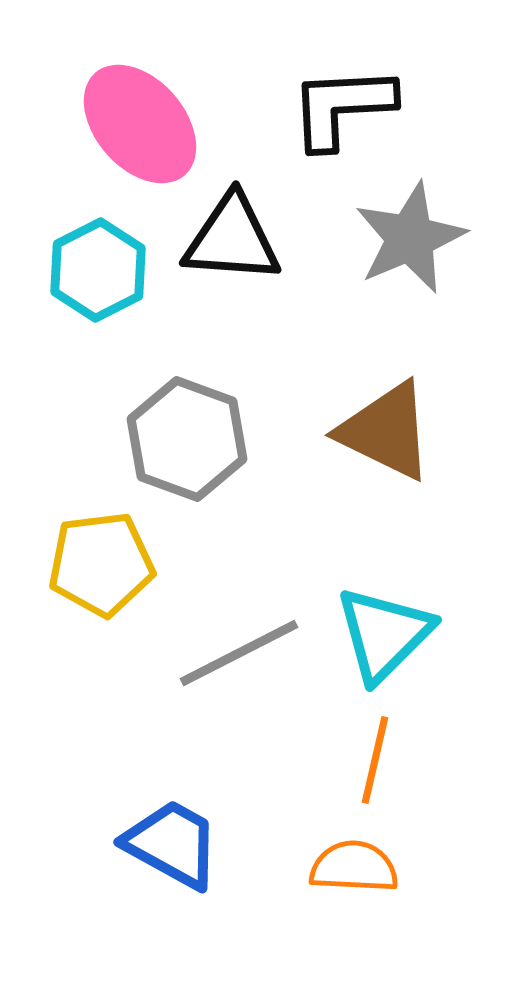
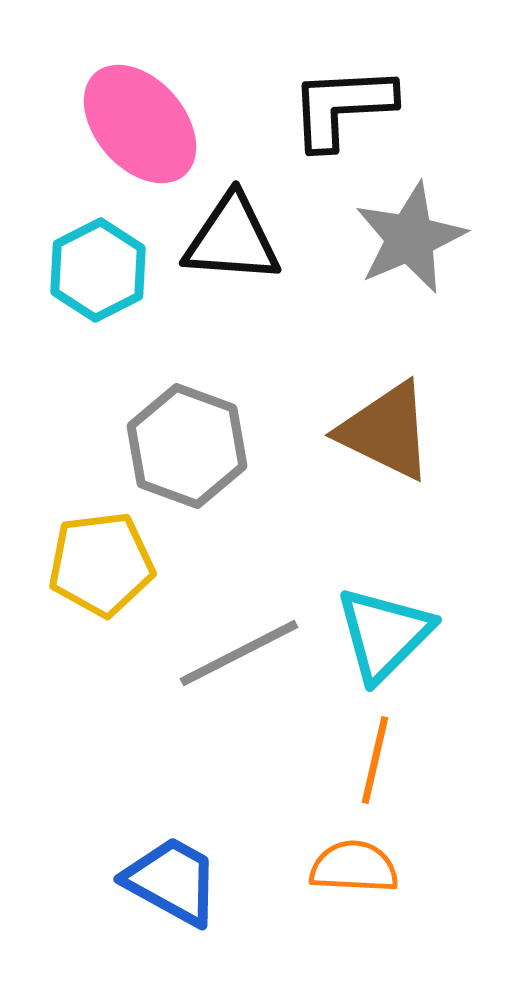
gray hexagon: moved 7 px down
blue trapezoid: moved 37 px down
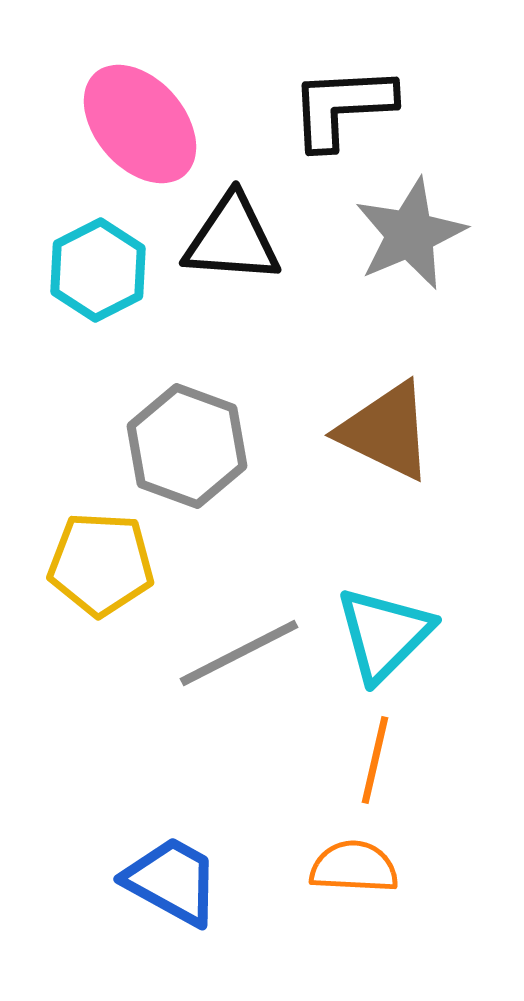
gray star: moved 4 px up
yellow pentagon: rotated 10 degrees clockwise
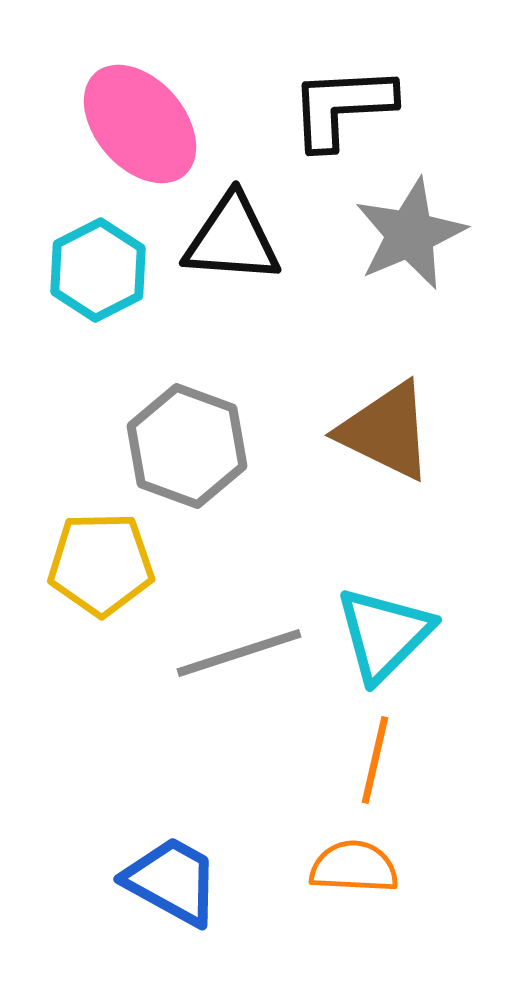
yellow pentagon: rotated 4 degrees counterclockwise
gray line: rotated 9 degrees clockwise
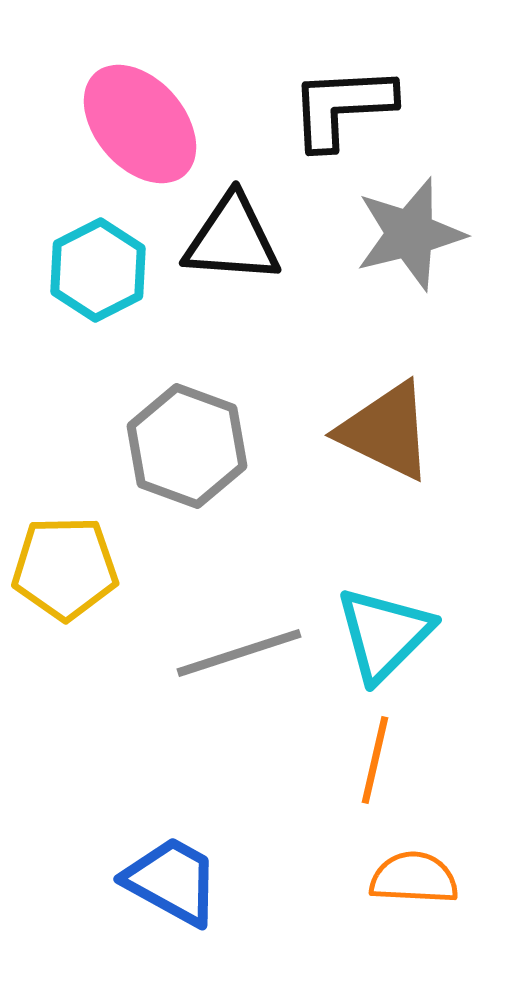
gray star: rotated 9 degrees clockwise
yellow pentagon: moved 36 px left, 4 px down
orange semicircle: moved 60 px right, 11 px down
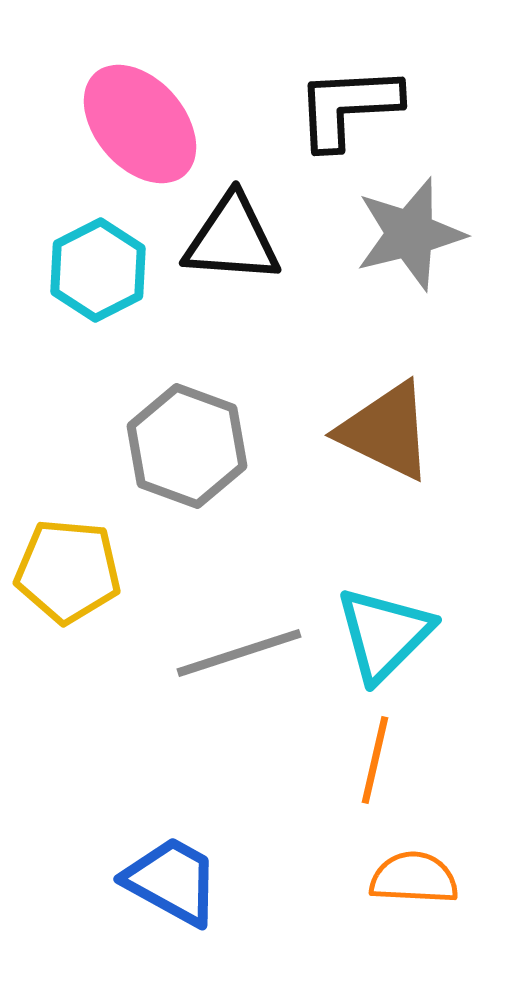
black L-shape: moved 6 px right
yellow pentagon: moved 3 px right, 3 px down; rotated 6 degrees clockwise
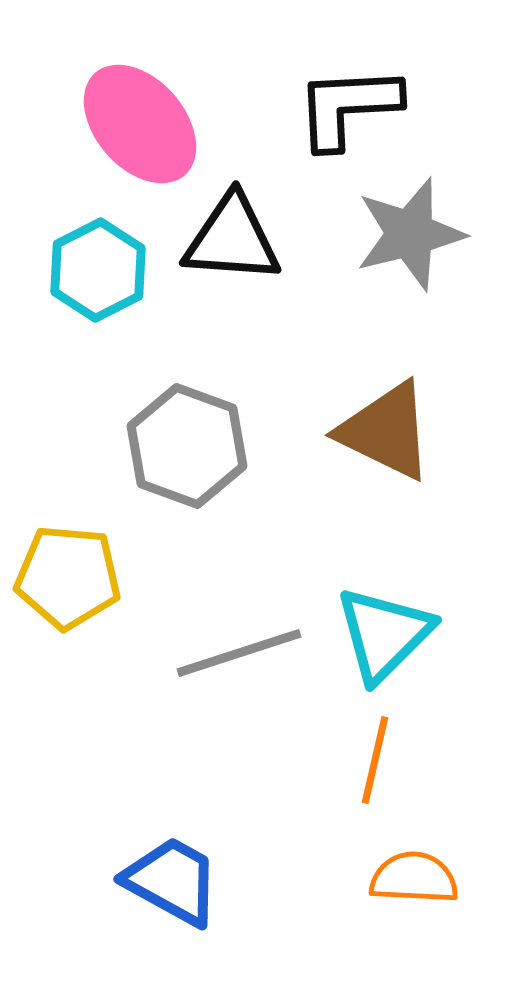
yellow pentagon: moved 6 px down
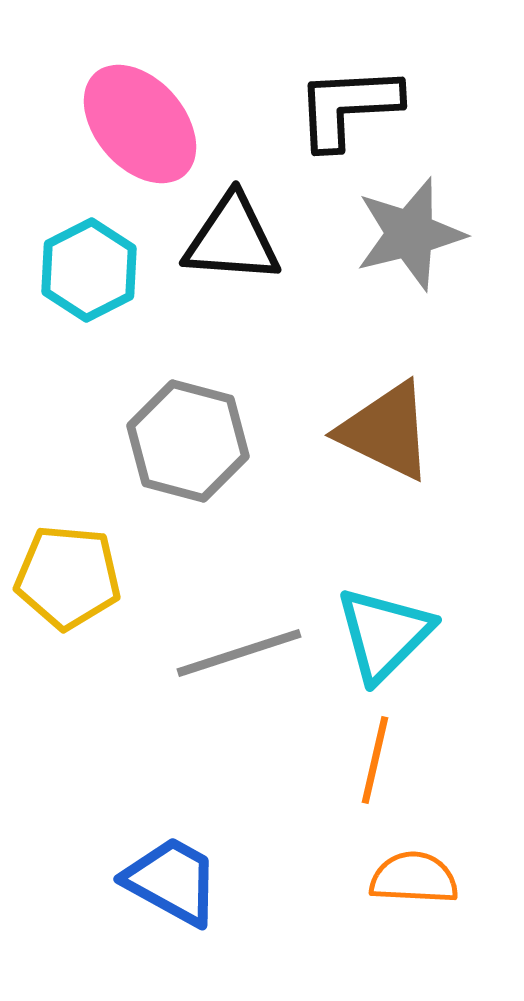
cyan hexagon: moved 9 px left
gray hexagon: moved 1 px right, 5 px up; rotated 5 degrees counterclockwise
